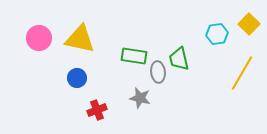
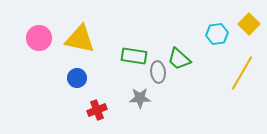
green trapezoid: rotated 35 degrees counterclockwise
gray star: rotated 15 degrees counterclockwise
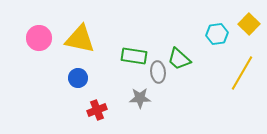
blue circle: moved 1 px right
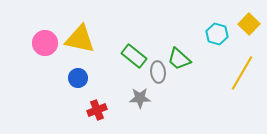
cyan hexagon: rotated 25 degrees clockwise
pink circle: moved 6 px right, 5 px down
green rectangle: rotated 30 degrees clockwise
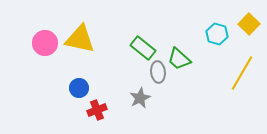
green rectangle: moved 9 px right, 8 px up
blue circle: moved 1 px right, 10 px down
gray star: rotated 25 degrees counterclockwise
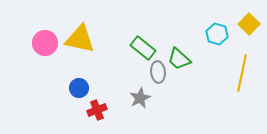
yellow line: rotated 18 degrees counterclockwise
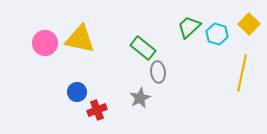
green trapezoid: moved 10 px right, 32 px up; rotated 95 degrees clockwise
blue circle: moved 2 px left, 4 px down
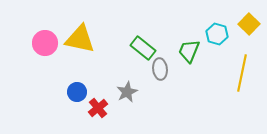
green trapezoid: moved 24 px down; rotated 25 degrees counterclockwise
gray ellipse: moved 2 px right, 3 px up
gray star: moved 13 px left, 6 px up
red cross: moved 1 px right, 2 px up; rotated 18 degrees counterclockwise
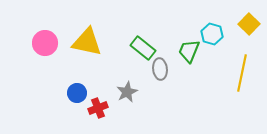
cyan hexagon: moved 5 px left
yellow triangle: moved 7 px right, 3 px down
blue circle: moved 1 px down
red cross: rotated 18 degrees clockwise
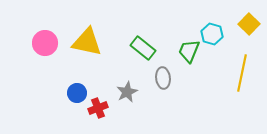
gray ellipse: moved 3 px right, 9 px down
